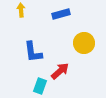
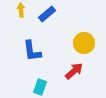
blue rectangle: moved 14 px left; rotated 24 degrees counterclockwise
blue L-shape: moved 1 px left, 1 px up
red arrow: moved 14 px right
cyan rectangle: moved 1 px down
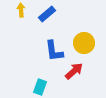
blue L-shape: moved 22 px right
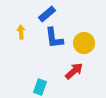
yellow arrow: moved 22 px down
blue L-shape: moved 13 px up
